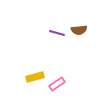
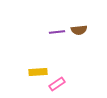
purple line: moved 1 px up; rotated 21 degrees counterclockwise
yellow rectangle: moved 3 px right, 5 px up; rotated 12 degrees clockwise
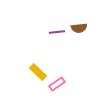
brown semicircle: moved 2 px up
yellow rectangle: rotated 48 degrees clockwise
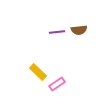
brown semicircle: moved 2 px down
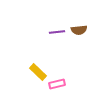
pink rectangle: rotated 21 degrees clockwise
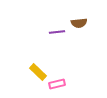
brown semicircle: moved 7 px up
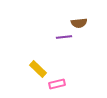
purple line: moved 7 px right, 5 px down
yellow rectangle: moved 3 px up
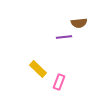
pink rectangle: moved 2 px right, 2 px up; rotated 56 degrees counterclockwise
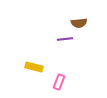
purple line: moved 1 px right, 2 px down
yellow rectangle: moved 4 px left, 2 px up; rotated 30 degrees counterclockwise
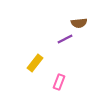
purple line: rotated 21 degrees counterclockwise
yellow rectangle: moved 1 px right, 4 px up; rotated 66 degrees counterclockwise
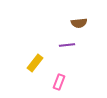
purple line: moved 2 px right, 6 px down; rotated 21 degrees clockwise
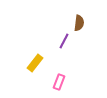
brown semicircle: rotated 77 degrees counterclockwise
purple line: moved 3 px left, 4 px up; rotated 56 degrees counterclockwise
